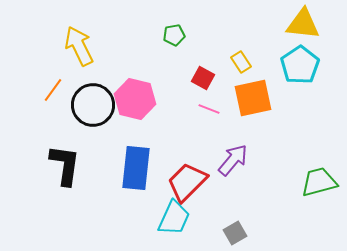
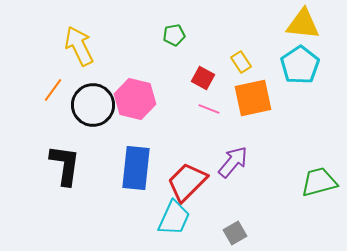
purple arrow: moved 2 px down
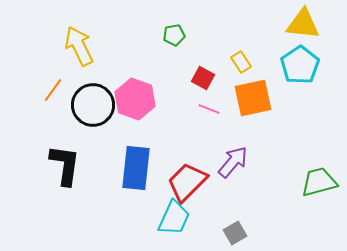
pink hexagon: rotated 6 degrees clockwise
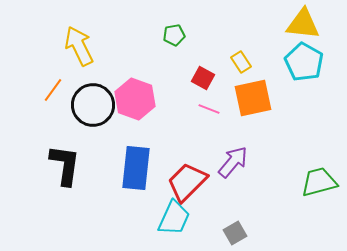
cyan pentagon: moved 4 px right, 3 px up; rotated 9 degrees counterclockwise
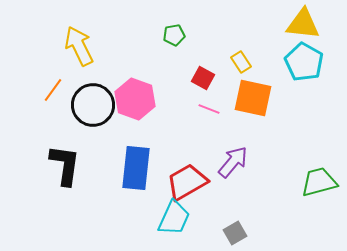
orange square: rotated 24 degrees clockwise
red trapezoid: rotated 15 degrees clockwise
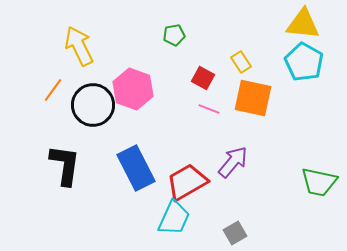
pink hexagon: moved 2 px left, 10 px up
blue rectangle: rotated 33 degrees counterclockwise
green trapezoid: rotated 153 degrees counterclockwise
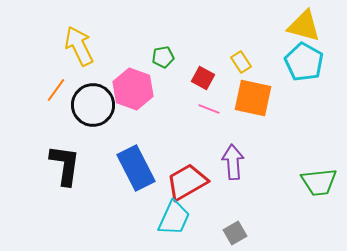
yellow triangle: moved 1 px right, 2 px down; rotated 9 degrees clockwise
green pentagon: moved 11 px left, 22 px down
orange line: moved 3 px right
purple arrow: rotated 44 degrees counterclockwise
green trapezoid: rotated 18 degrees counterclockwise
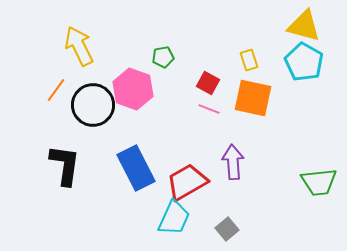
yellow rectangle: moved 8 px right, 2 px up; rotated 15 degrees clockwise
red square: moved 5 px right, 5 px down
gray square: moved 8 px left, 4 px up; rotated 10 degrees counterclockwise
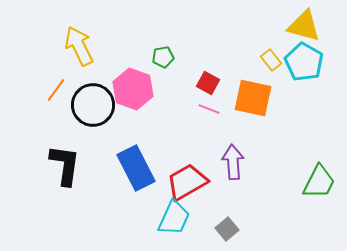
yellow rectangle: moved 22 px right; rotated 20 degrees counterclockwise
green trapezoid: rotated 57 degrees counterclockwise
